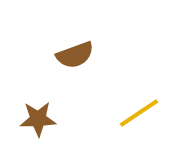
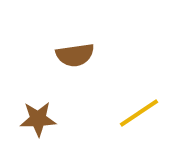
brown semicircle: rotated 12 degrees clockwise
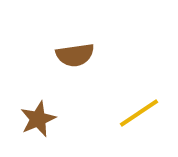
brown star: rotated 21 degrees counterclockwise
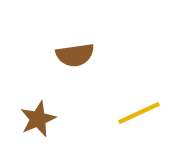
yellow line: rotated 9 degrees clockwise
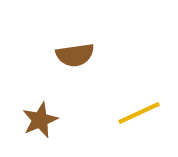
brown star: moved 2 px right, 1 px down
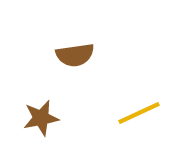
brown star: moved 1 px right, 2 px up; rotated 12 degrees clockwise
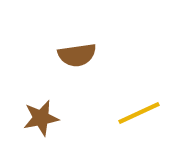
brown semicircle: moved 2 px right
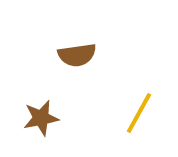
yellow line: rotated 36 degrees counterclockwise
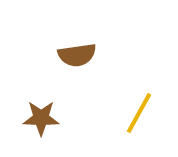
brown star: rotated 12 degrees clockwise
